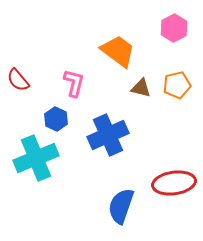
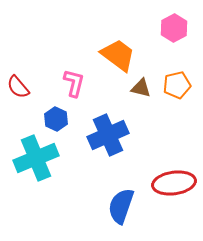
orange trapezoid: moved 4 px down
red semicircle: moved 7 px down
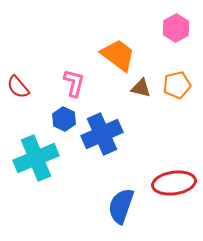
pink hexagon: moved 2 px right
blue hexagon: moved 8 px right
blue cross: moved 6 px left, 1 px up
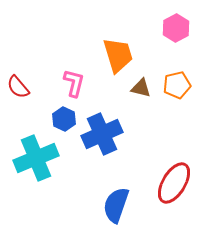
orange trapezoid: rotated 36 degrees clockwise
red ellipse: rotated 51 degrees counterclockwise
blue semicircle: moved 5 px left, 1 px up
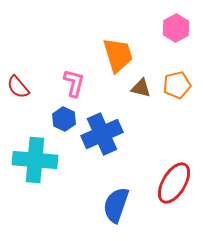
cyan cross: moved 1 px left, 2 px down; rotated 27 degrees clockwise
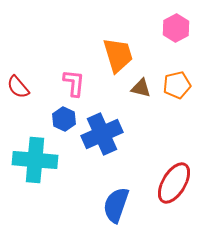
pink L-shape: rotated 8 degrees counterclockwise
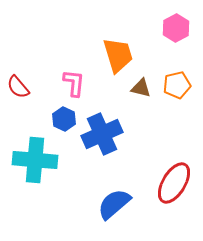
blue semicircle: moved 2 px left, 1 px up; rotated 30 degrees clockwise
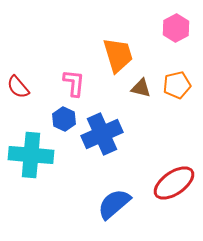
cyan cross: moved 4 px left, 5 px up
red ellipse: rotated 24 degrees clockwise
